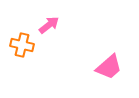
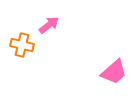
pink trapezoid: moved 5 px right, 5 px down
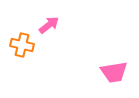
pink trapezoid: rotated 32 degrees clockwise
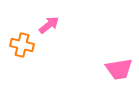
pink trapezoid: moved 5 px right, 3 px up
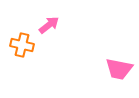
pink trapezoid: rotated 20 degrees clockwise
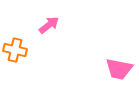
orange cross: moved 7 px left, 5 px down
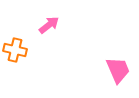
pink trapezoid: moved 1 px left, 1 px down; rotated 124 degrees counterclockwise
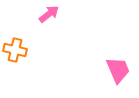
pink arrow: moved 11 px up
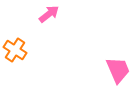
orange cross: rotated 20 degrees clockwise
